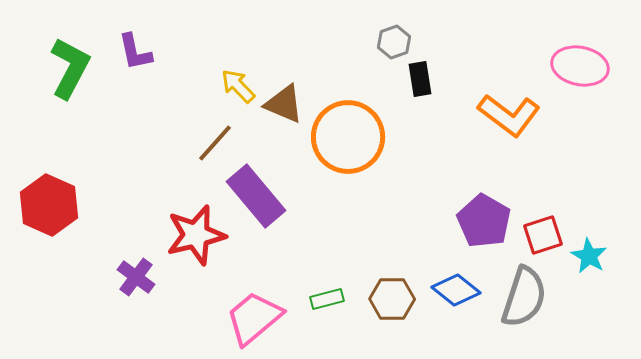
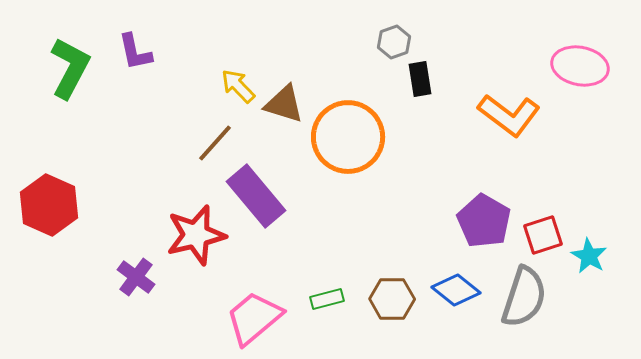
brown triangle: rotated 6 degrees counterclockwise
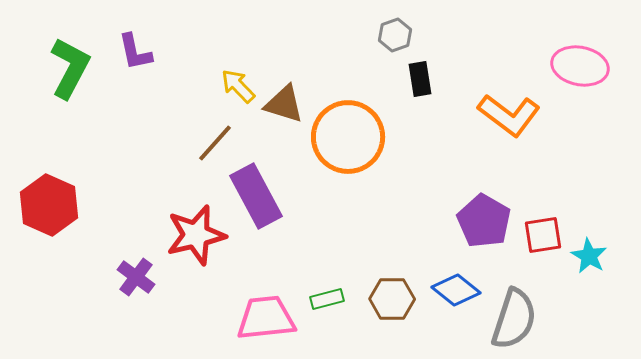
gray hexagon: moved 1 px right, 7 px up
purple rectangle: rotated 12 degrees clockwise
red square: rotated 9 degrees clockwise
gray semicircle: moved 10 px left, 22 px down
pink trapezoid: moved 12 px right; rotated 34 degrees clockwise
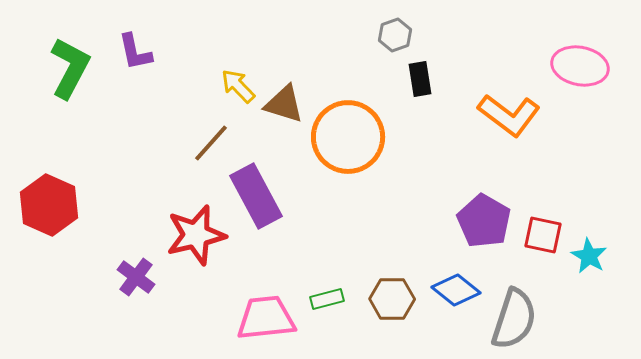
brown line: moved 4 px left
red square: rotated 21 degrees clockwise
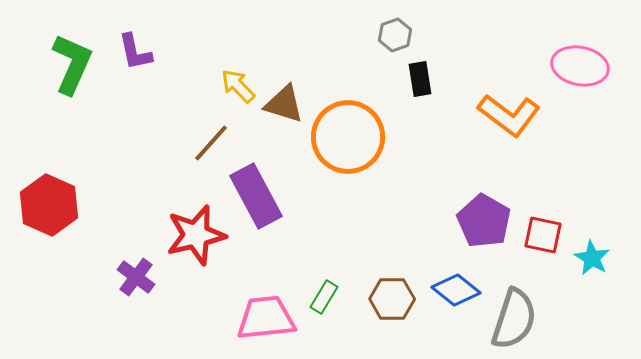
green L-shape: moved 2 px right, 4 px up; rotated 4 degrees counterclockwise
cyan star: moved 3 px right, 2 px down
green rectangle: moved 3 px left, 2 px up; rotated 44 degrees counterclockwise
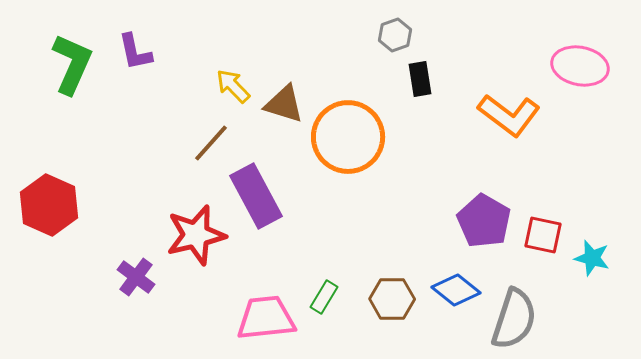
yellow arrow: moved 5 px left
cyan star: rotated 15 degrees counterclockwise
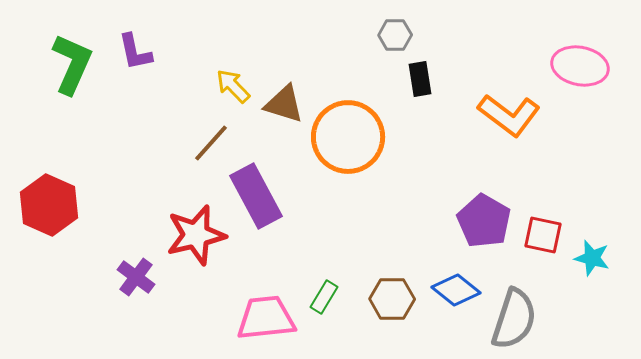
gray hexagon: rotated 20 degrees clockwise
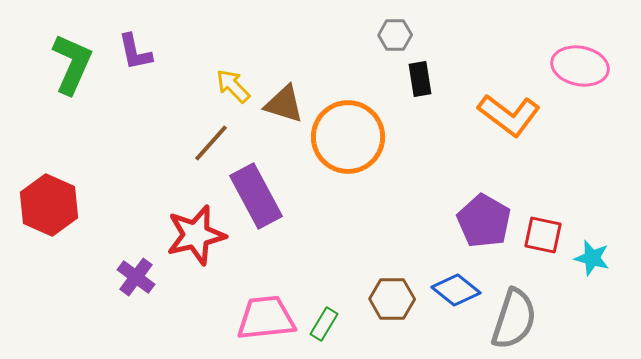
green rectangle: moved 27 px down
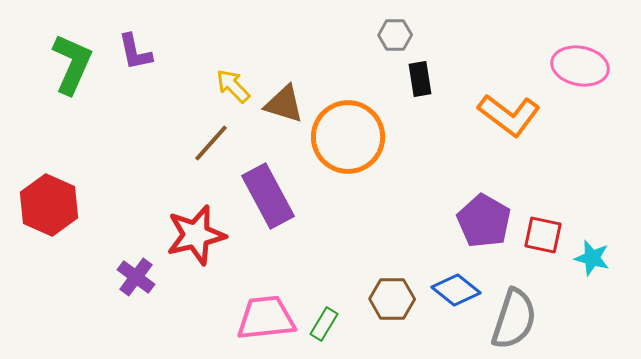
purple rectangle: moved 12 px right
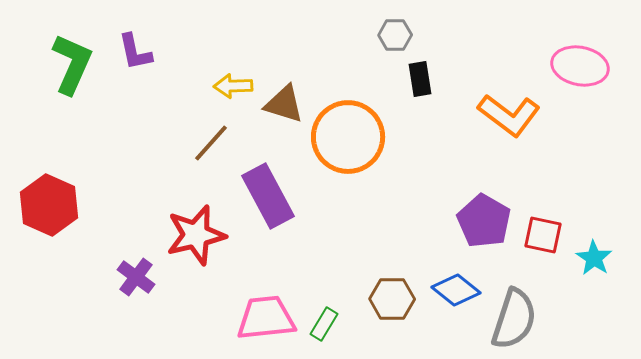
yellow arrow: rotated 48 degrees counterclockwise
cyan star: moved 2 px right; rotated 18 degrees clockwise
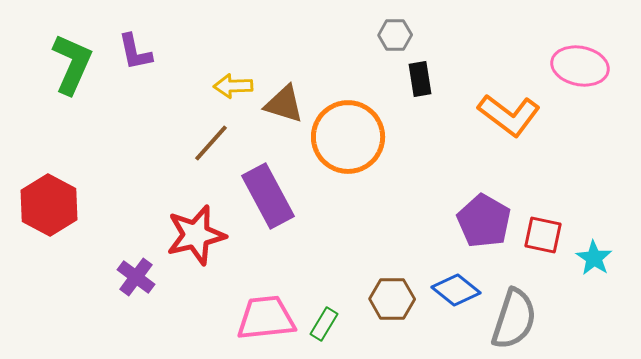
red hexagon: rotated 4 degrees clockwise
